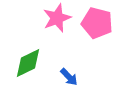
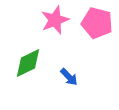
pink star: moved 2 px left, 2 px down
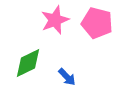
blue arrow: moved 2 px left
